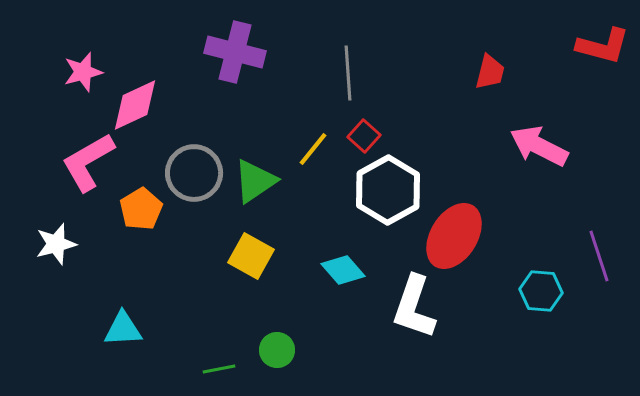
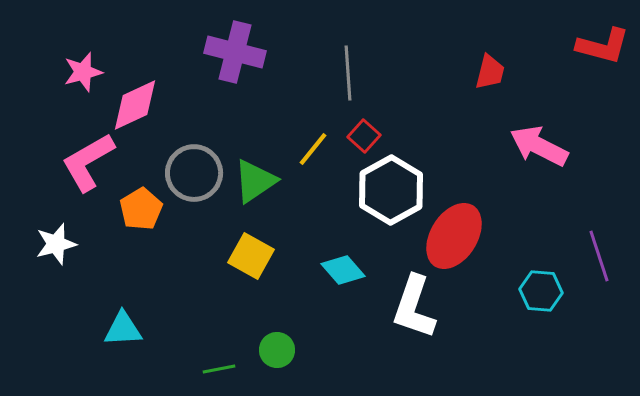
white hexagon: moved 3 px right
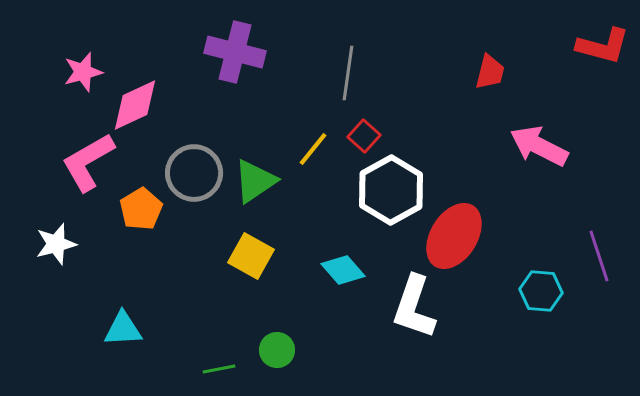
gray line: rotated 12 degrees clockwise
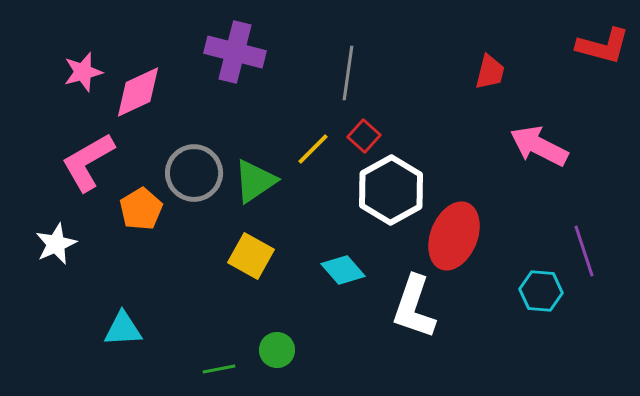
pink diamond: moved 3 px right, 13 px up
yellow line: rotated 6 degrees clockwise
red ellipse: rotated 10 degrees counterclockwise
white star: rotated 9 degrees counterclockwise
purple line: moved 15 px left, 5 px up
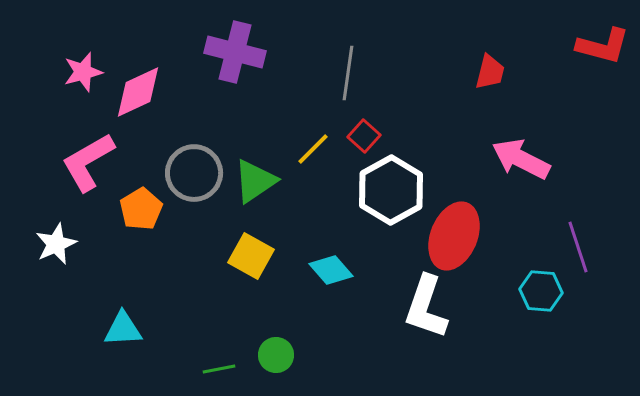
pink arrow: moved 18 px left, 13 px down
purple line: moved 6 px left, 4 px up
cyan diamond: moved 12 px left
white L-shape: moved 12 px right
green circle: moved 1 px left, 5 px down
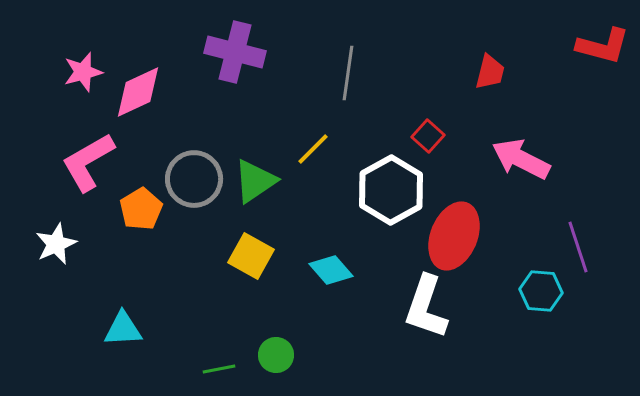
red square: moved 64 px right
gray circle: moved 6 px down
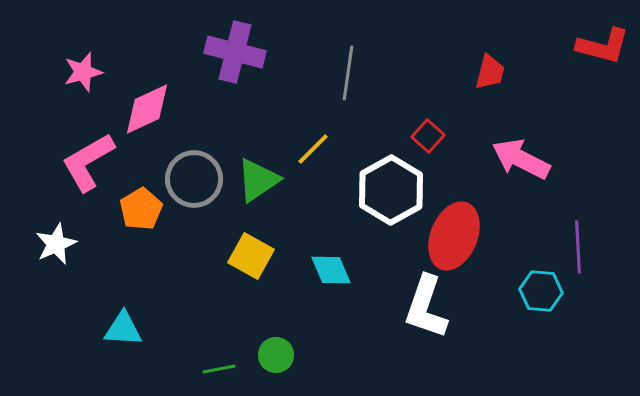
pink diamond: moved 9 px right, 17 px down
green triangle: moved 3 px right, 1 px up
purple line: rotated 15 degrees clockwise
cyan diamond: rotated 18 degrees clockwise
cyan triangle: rotated 6 degrees clockwise
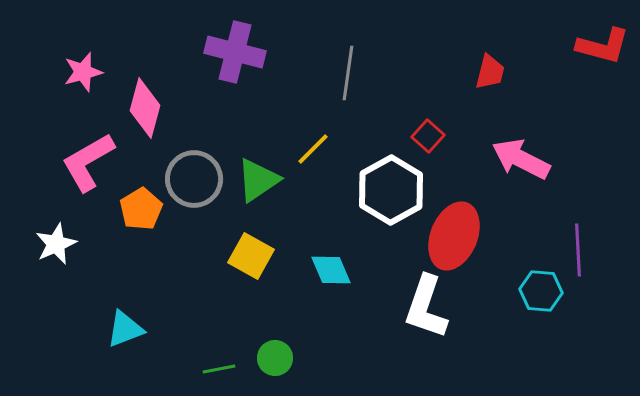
pink diamond: moved 2 px left, 1 px up; rotated 50 degrees counterclockwise
purple line: moved 3 px down
cyan triangle: moved 2 px right; rotated 24 degrees counterclockwise
green circle: moved 1 px left, 3 px down
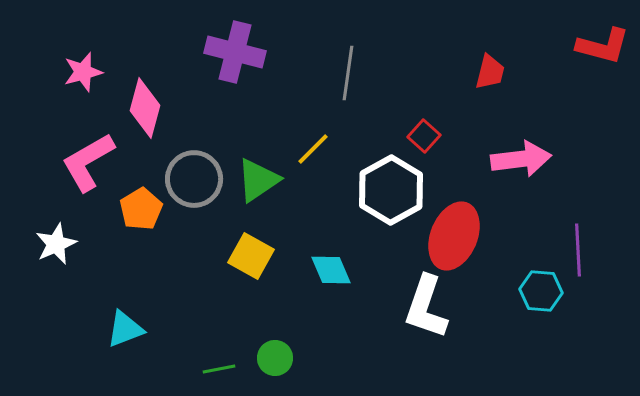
red square: moved 4 px left
pink arrow: rotated 146 degrees clockwise
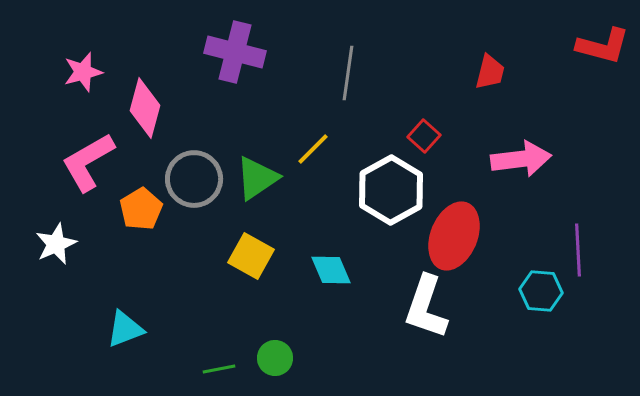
green triangle: moved 1 px left, 2 px up
